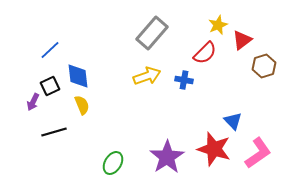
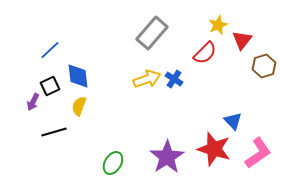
red triangle: rotated 15 degrees counterclockwise
yellow arrow: moved 3 px down
blue cross: moved 10 px left, 1 px up; rotated 24 degrees clockwise
yellow semicircle: moved 3 px left, 1 px down; rotated 138 degrees counterclockwise
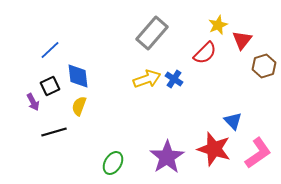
purple arrow: rotated 54 degrees counterclockwise
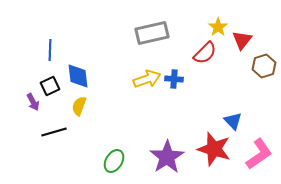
yellow star: moved 2 px down; rotated 12 degrees counterclockwise
gray rectangle: rotated 36 degrees clockwise
blue line: rotated 45 degrees counterclockwise
blue cross: rotated 30 degrees counterclockwise
pink L-shape: moved 1 px right, 1 px down
green ellipse: moved 1 px right, 2 px up
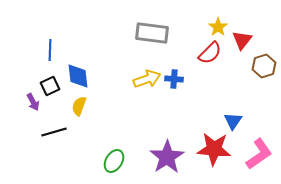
gray rectangle: rotated 20 degrees clockwise
red semicircle: moved 5 px right
blue triangle: rotated 18 degrees clockwise
red star: rotated 12 degrees counterclockwise
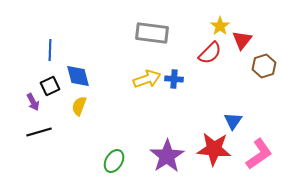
yellow star: moved 2 px right, 1 px up
blue diamond: rotated 8 degrees counterclockwise
black line: moved 15 px left
purple star: moved 1 px up
